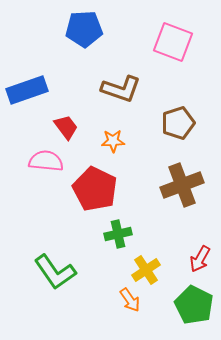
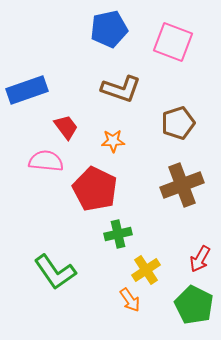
blue pentagon: moved 25 px right; rotated 9 degrees counterclockwise
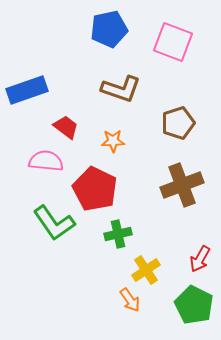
red trapezoid: rotated 16 degrees counterclockwise
green L-shape: moved 1 px left, 49 px up
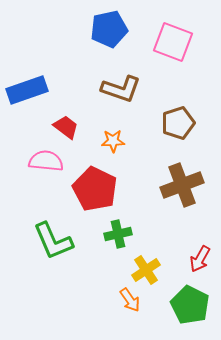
green L-shape: moved 1 px left, 18 px down; rotated 12 degrees clockwise
green pentagon: moved 4 px left
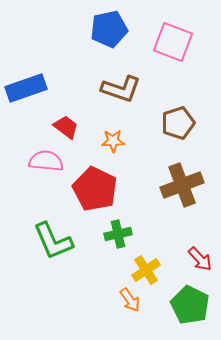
blue rectangle: moved 1 px left, 2 px up
red arrow: rotated 72 degrees counterclockwise
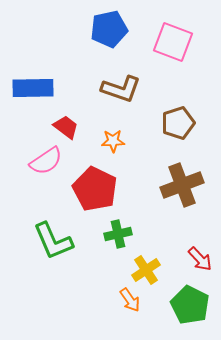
blue rectangle: moved 7 px right; rotated 18 degrees clockwise
pink semicircle: rotated 140 degrees clockwise
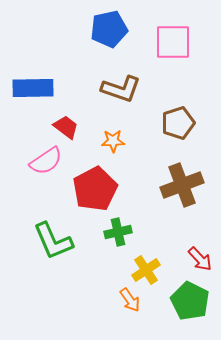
pink square: rotated 21 degrees counterclockwise
red pentagon: rotated 18 degrees clockwise
green cross: moved 2 px up
green pentagon: moved 4 px up
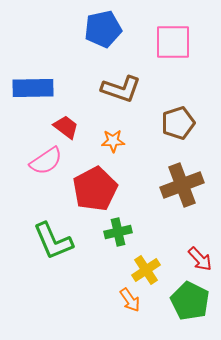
blue pentagon: moved 6 px left
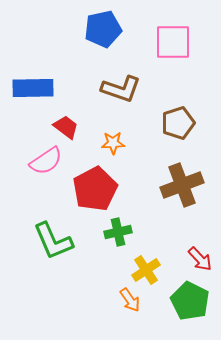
orange star: moved 2 px down
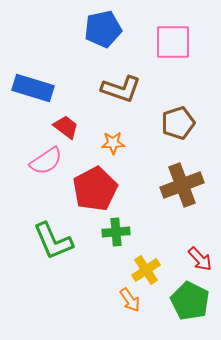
blue rectangle: rotated 18 degrees clockwise
green cross: moved 2 px left; rotated 8 degrees clockwise
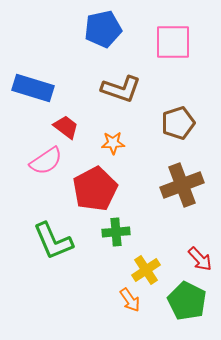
green pentagon: moved 3 px left
